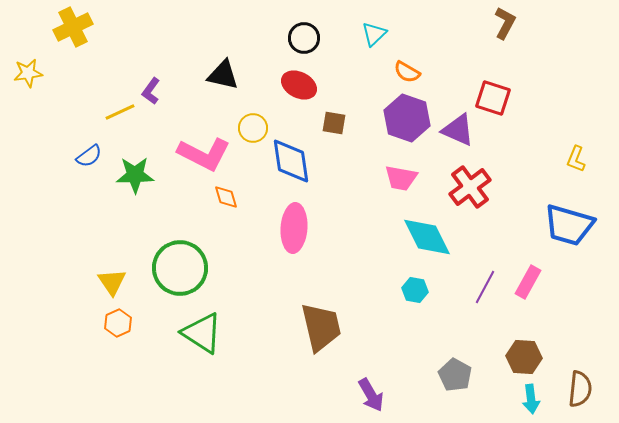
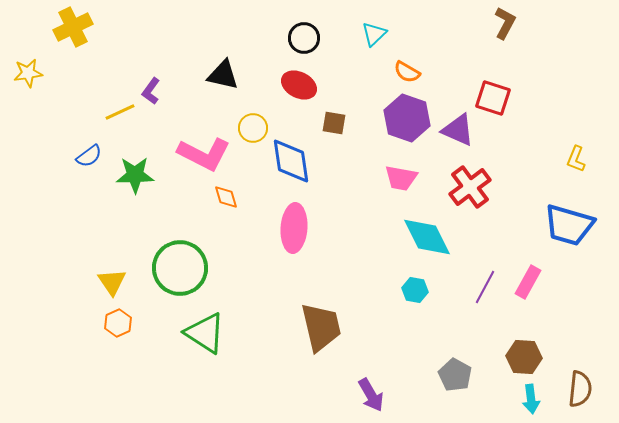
green triangle: moved 3 px right
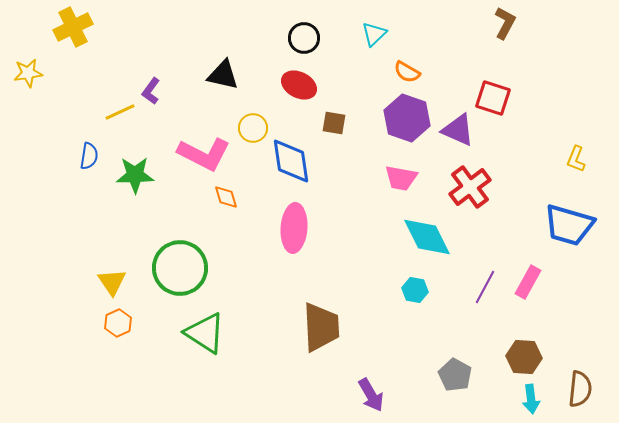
blue semicircle: rotated 44 degrees counterclockwise
brown trapezoid: rotated 10 degrees clockwise
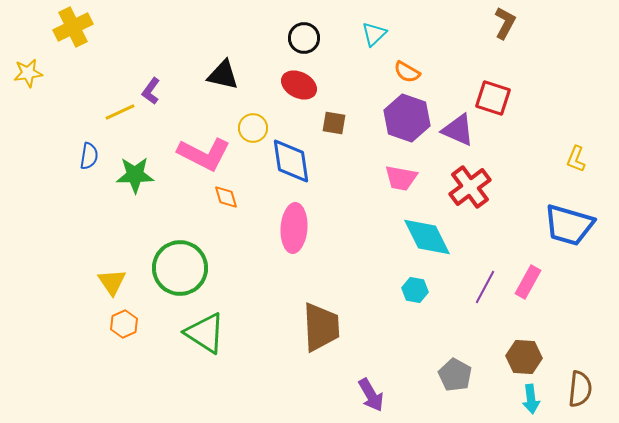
orange hexagon: moved 6 px right, 1 px down
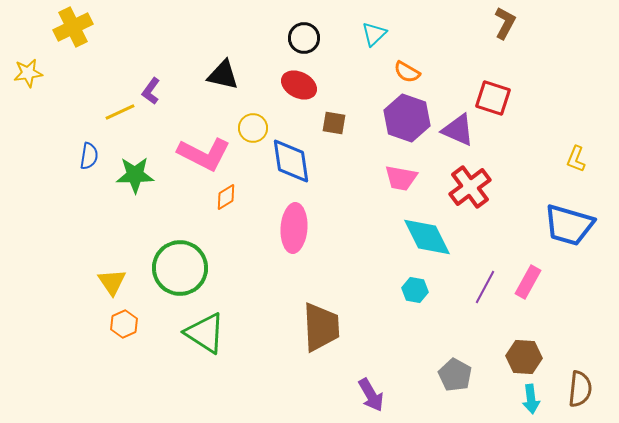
orange diamond: rotated 76 degrees clockwise
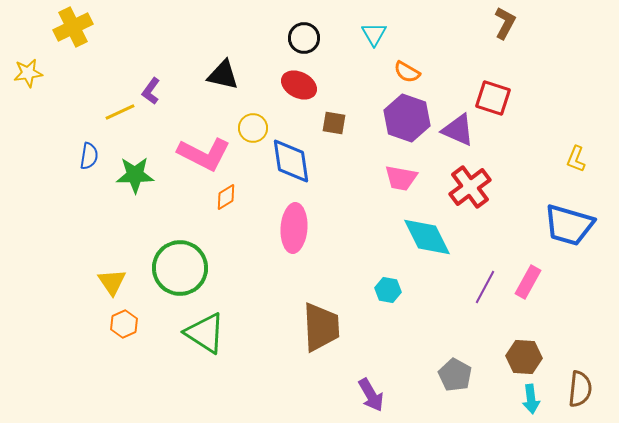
cyan triangle: rotated 16 degrees counterclockwise
cyan hexagon: moved 27 px left
